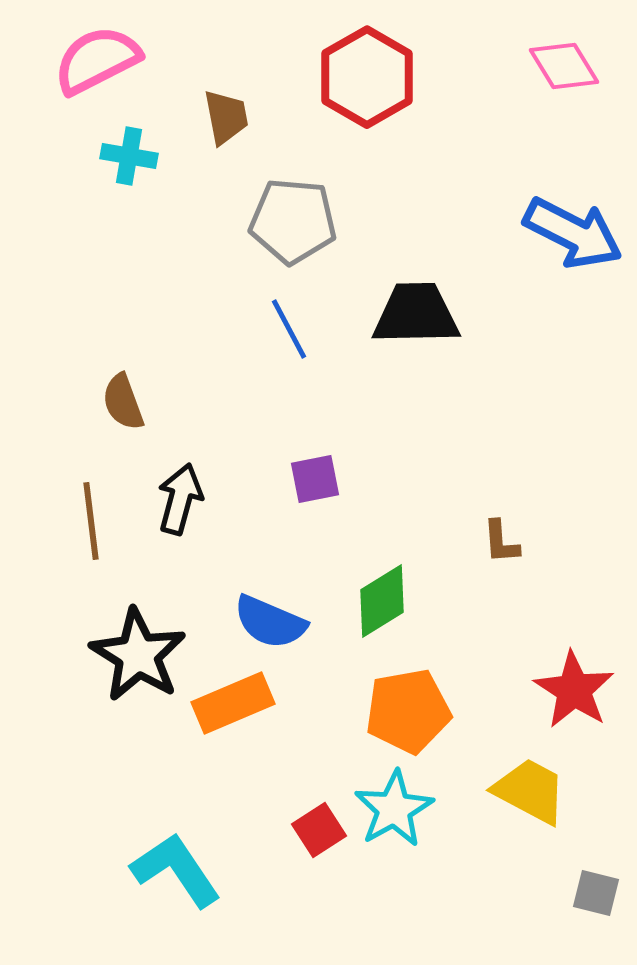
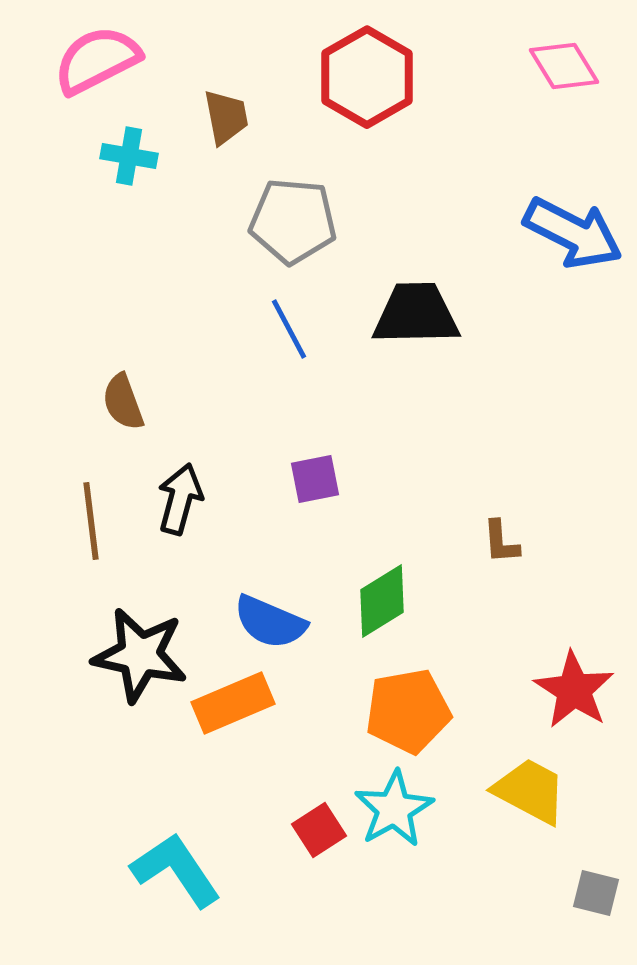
black star: moved 2 px right; rotated 20 degrees counterclockwise
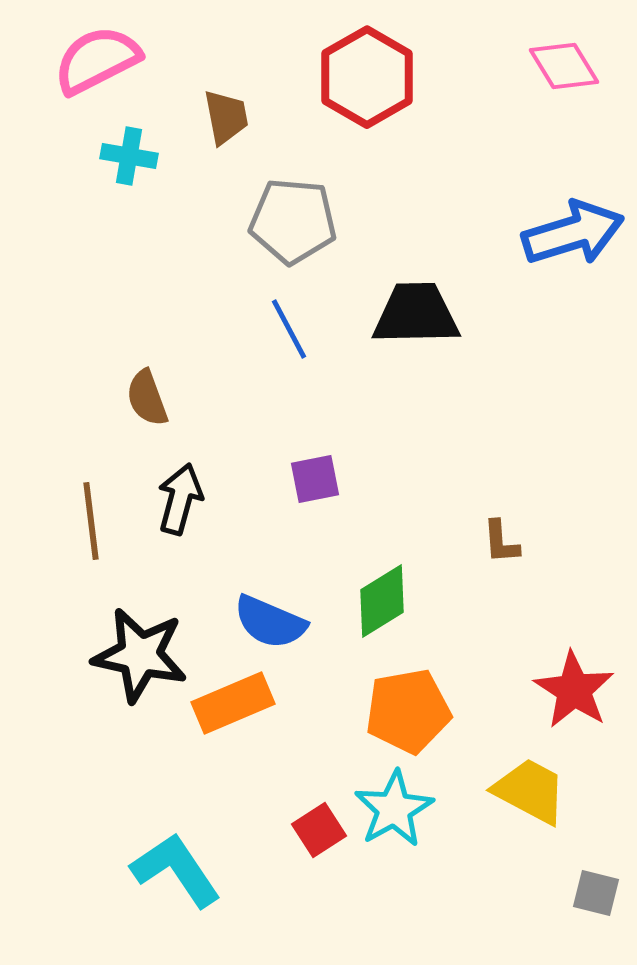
blue arrow: rotated 44 degrees counterclockwise
brown semicircle: moved 24 px right, 4 px up
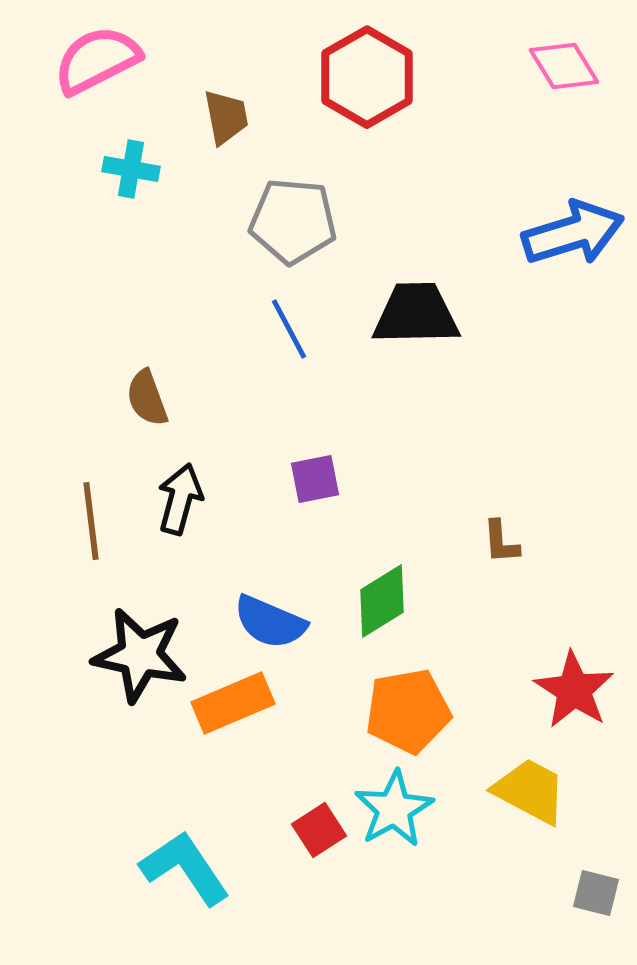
cyan cross: moved 2 px right, 13 px down
cyan L-shape: moved 9 px right, 2 px up
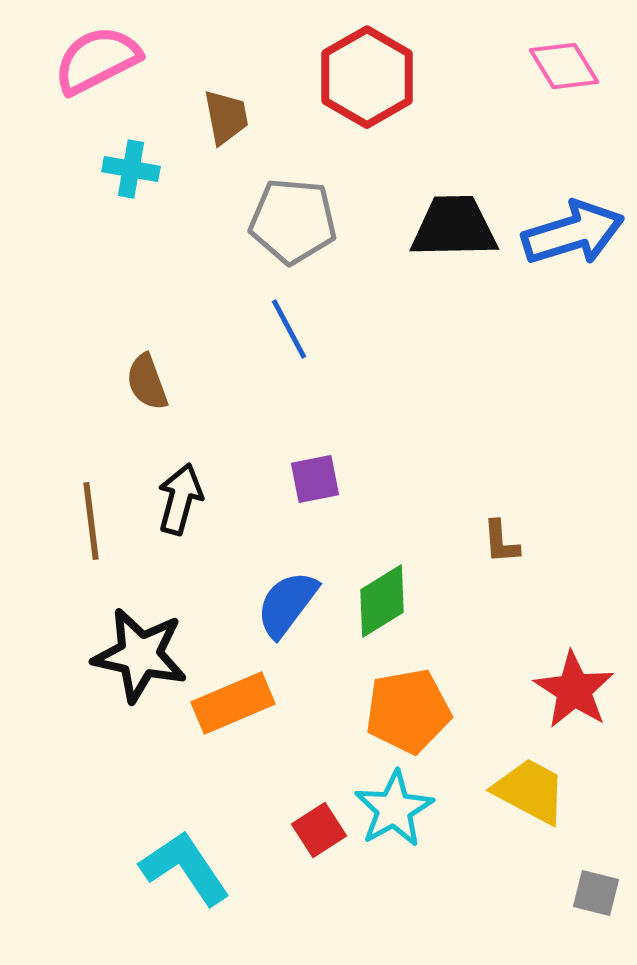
black trapezoid: moved 38 px right, 87 px up
brown semicircle: moved 16 px up
blue semicircle: moved 17 px right, 18 px up; rotated 104 degrees clockwise
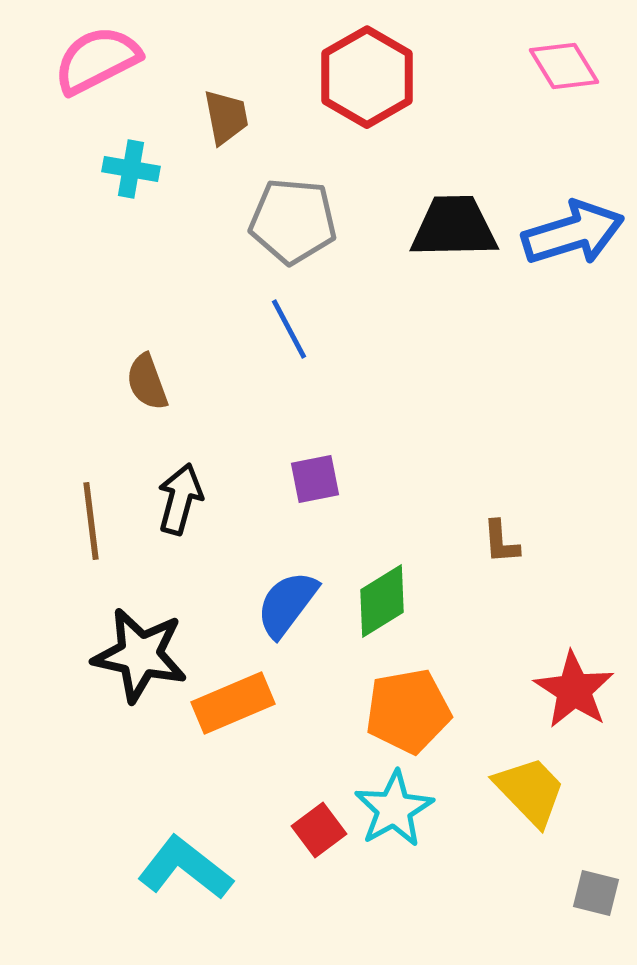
yellow trapezoid: rotated 18 degrees clockwise
red square: rotated 4 degrees counterclockwise
cyan L-shape: rotated 18 degrees counterclockwise
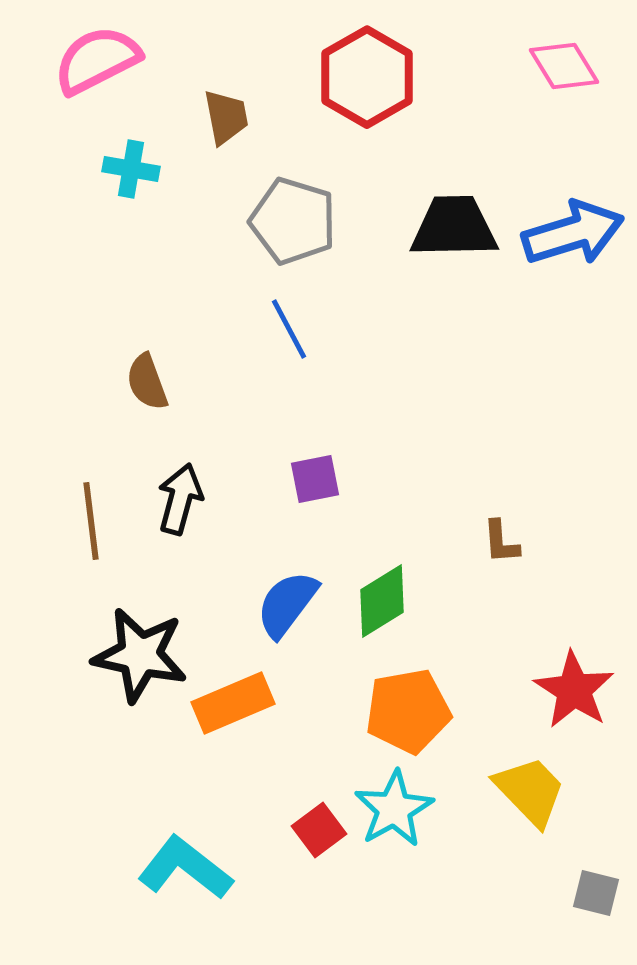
gray pentagon: rotated 12 degrees clockwise
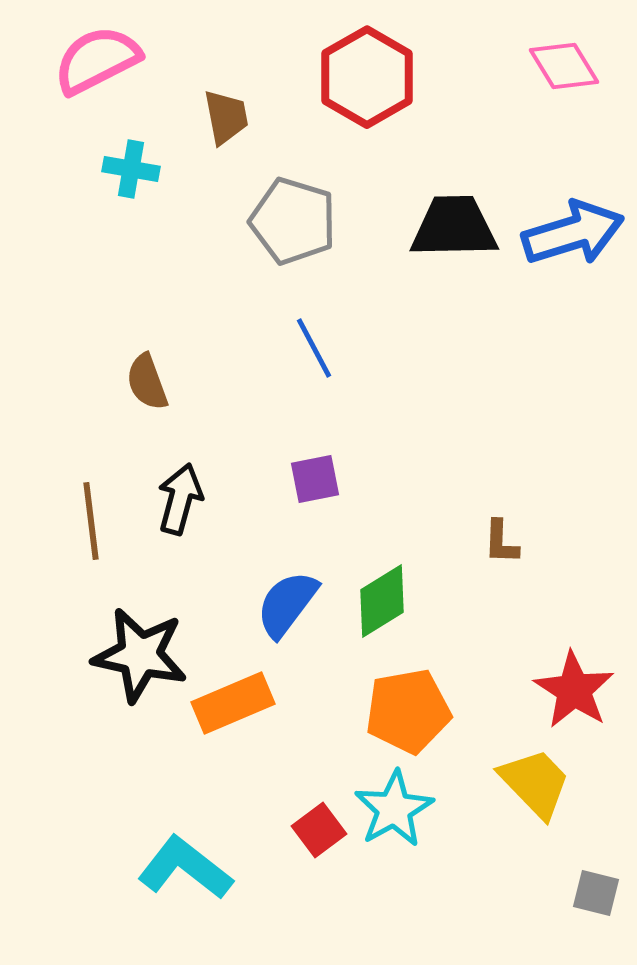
blue line: moved 25 px right, 19 px down
brown L-shape: rotated 6 degrees clockwise
yellow trapezoid: moved 5 px right, 8 px up
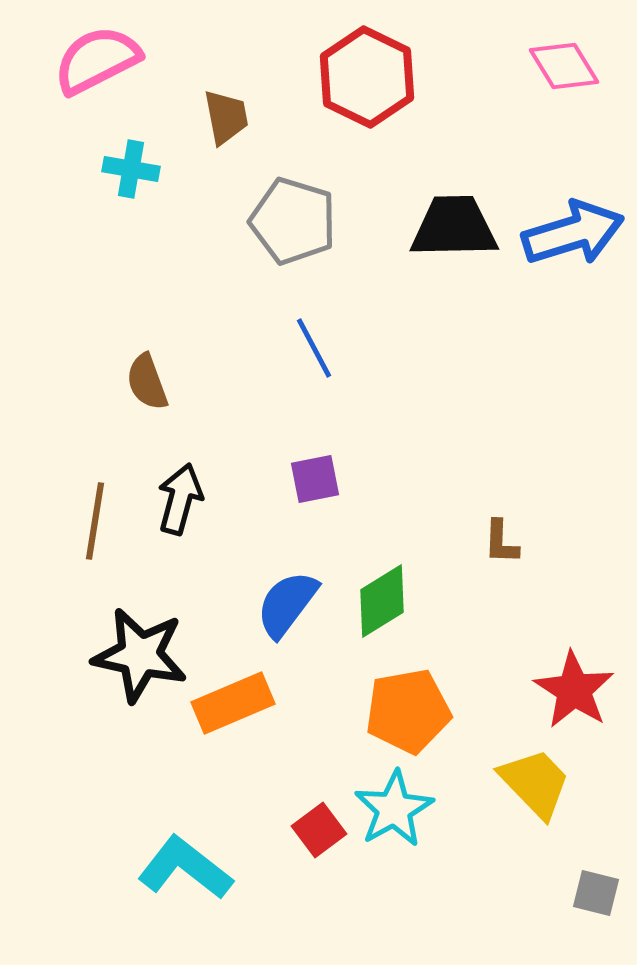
red hexagon: rotated 4 degrees counterclockwise
brown line: moved 4 px right; rotated 16 degrees clockwise
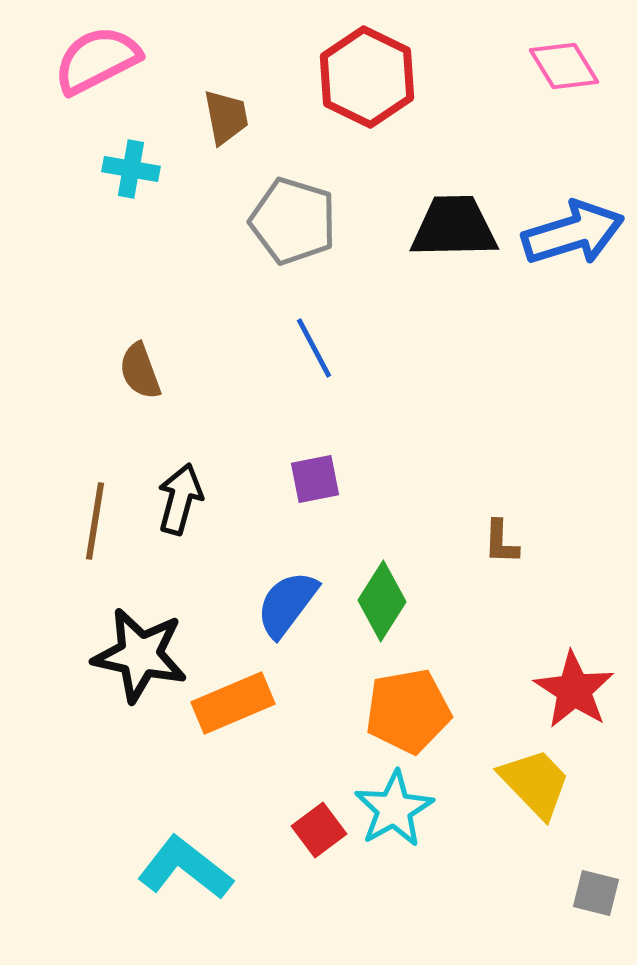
brown semicircle: moved 7 px left, 11 px up
green diamond: rotated 26 degrees counterclockwise
